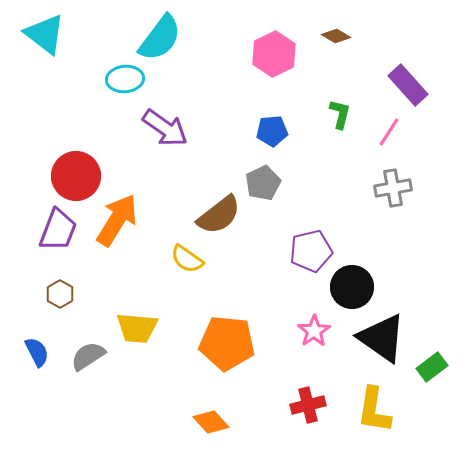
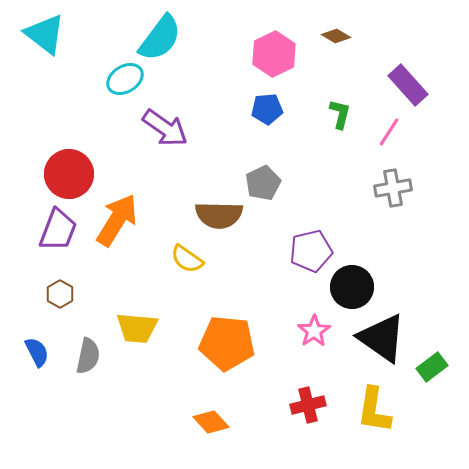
cyan ellipse: rotated 27 degrees counterclockwise
blue pentagon: moved 5 px left, 22 px up
red circle: moved 7 px left, 2 px up
brown semicircle: rotated 39 degrees clockwise
gray semicircle: rotated 135 degrees clockwise
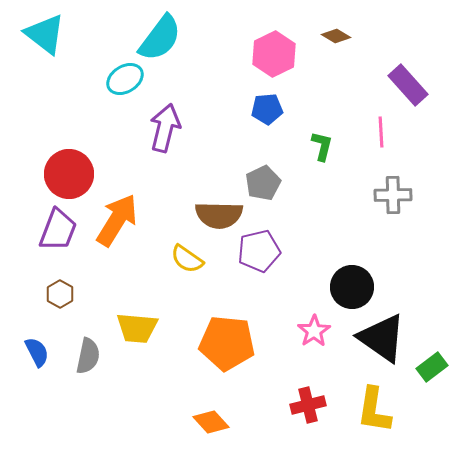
green L-shape: moved 18 px left, 32 px down
purple arrow: rotated 111 degrees counterclockwise
pink line: moved 8 px left; rotated 36 degrees counterclockwise
gray cross: moved 7 px down; rotated 9 degrees clockwise
purple pentagon: moved 52 px left
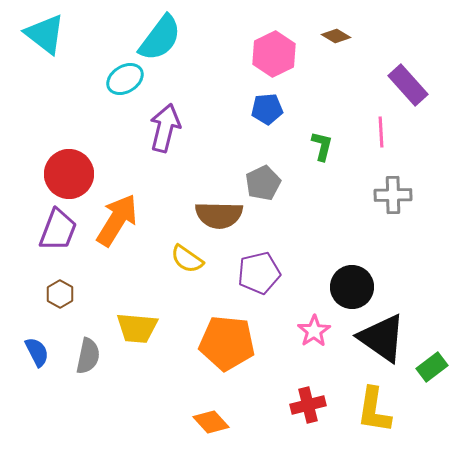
purple pentagon: moved 22 px down
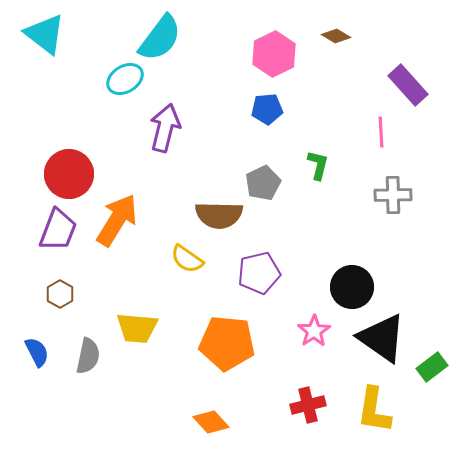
green L-shape: moved 4 px left, 19 px down
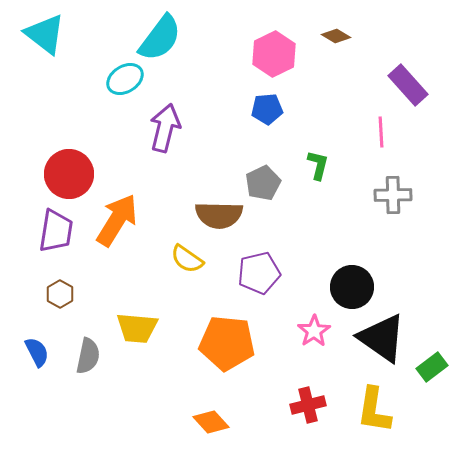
purple trapezoid: moved 2 px left, 1 px down; rotated 12 degrees counterclockwise
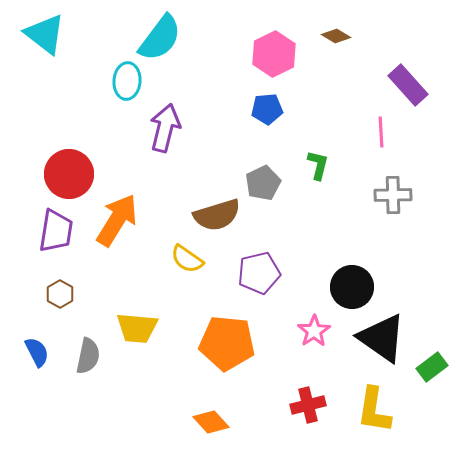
cyan ellipse: moved 2 px right, 2 px down; rotated 54 degrees counterclockwise
brown semicircle: moved 2 px left; rotated 18 degrees counterclockwise
